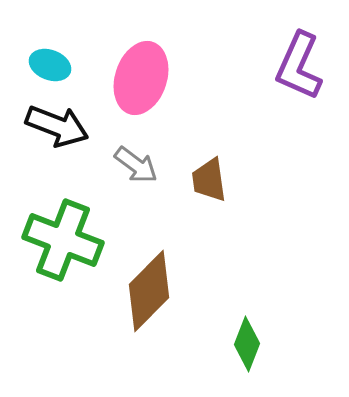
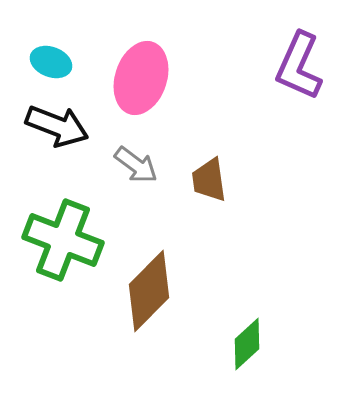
cyan ellipse: moved 1 px right, 3 px up
green diamond: rotated 26 degrees clockwise
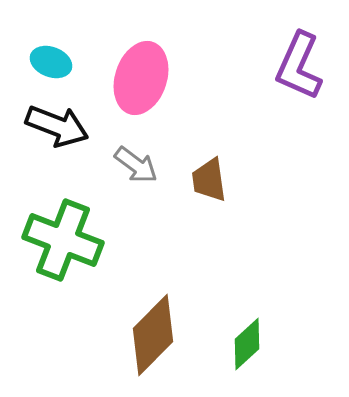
brown diamond: moved 4 px right, 44 px down
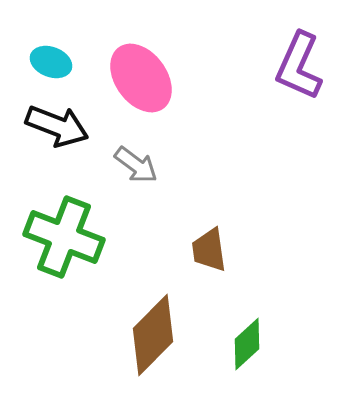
pink ellipse: rotated 54 degrees counterclockwise
brown trapezoid: moved 70 px down
green cross: moved 1 px right, 3 px up
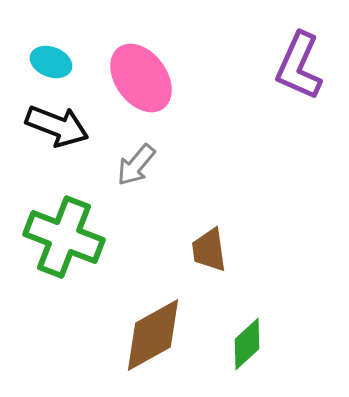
gray arrow: rotated 93 degrees clockwise
brown diamond: rotated 16 degrees clockwise
